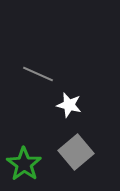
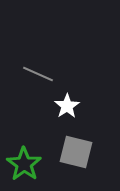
white star: moved 2 px left, 1 px down; rotated 25 degrees clockwise
gray square: rotated 36 degrees counterclockwise
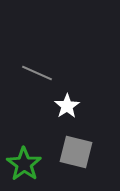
gray line: moved 1 px left, 1 px up
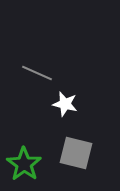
white star: moved 2 px left, 2 px up; rotated 25 degrees counterclockwise
gray square: moved 1 px down
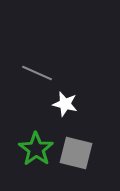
green star: moved 12 px right, 15 px up
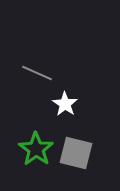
white star: rotated 20 degrees clockwise
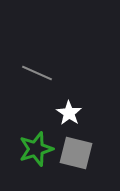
white star: moved 4 px right, 9 px down
green star: rotated 20 degrees clockwise
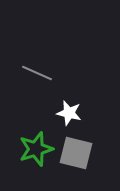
white star: rotated 20 degrees counterclockwise
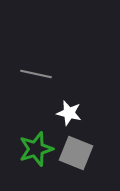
gray line: moved 1 px left, 1 px down; rotated 12 degrees counterclockwise
gray square: rotated 8 degrees clockwise
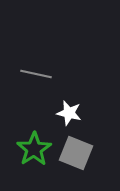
green star: moved 2 px left; rotated 16 degrees counterclockwise
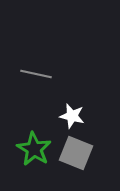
white star: moved 3 px right, 3 px down
green star: rotated 8 degrees counterclockwise
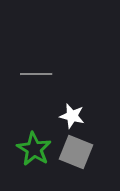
gray line: rotated 12 degrees counterclockwise
gray square: moved 1 px up
